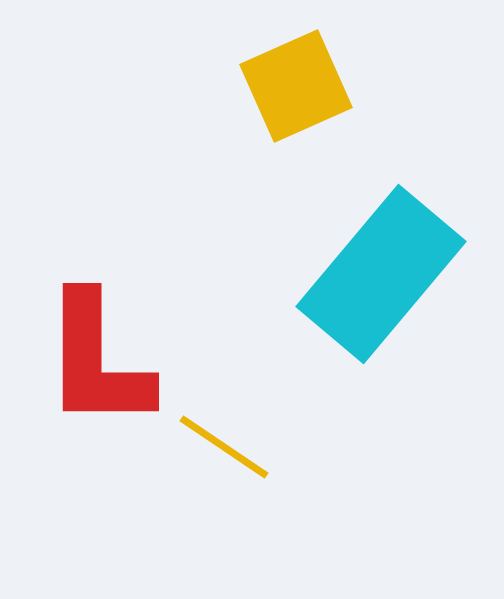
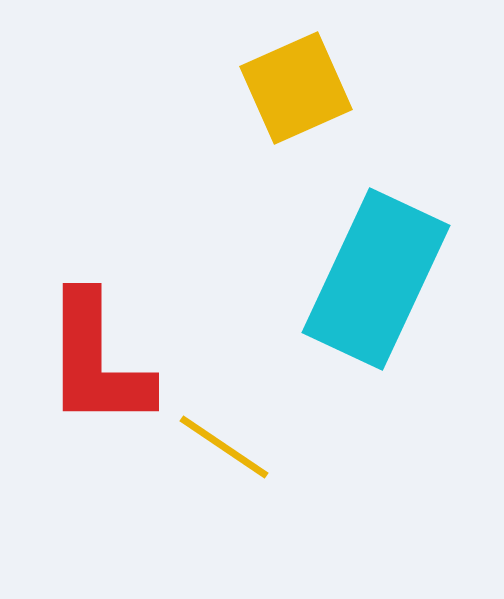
yellow square: moved 2 px down
cyan rectangle: moved 5 px left, 5 px down; rotated 15 degrees counterclockwise
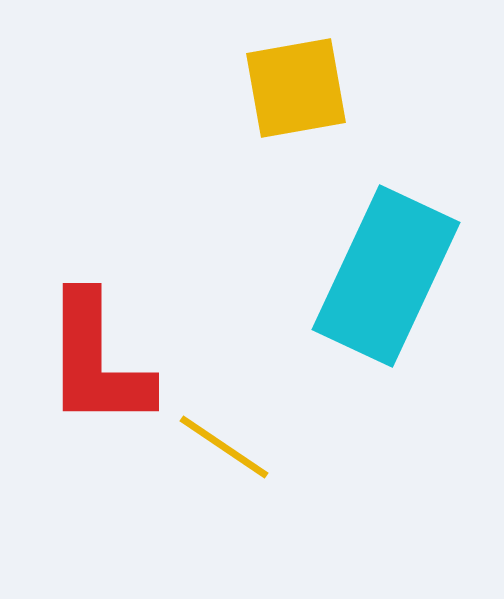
yellow square: rotated 14 degrees clockwise
cyan rectangle: moved 10 px right, 3 px up
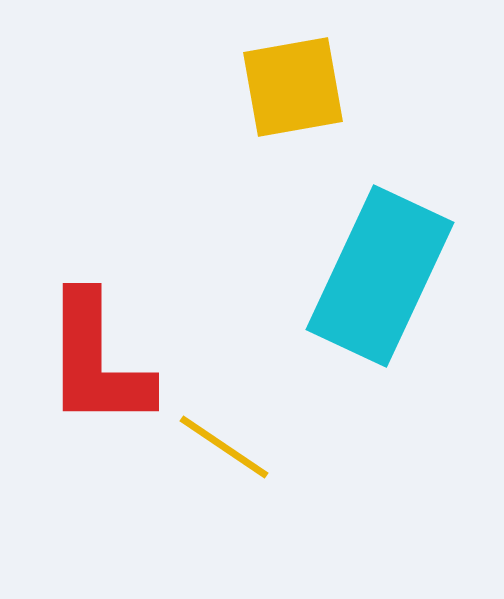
yellow square: moved 3 px left, 1 px up
cyan rectangle: moved 6 px left
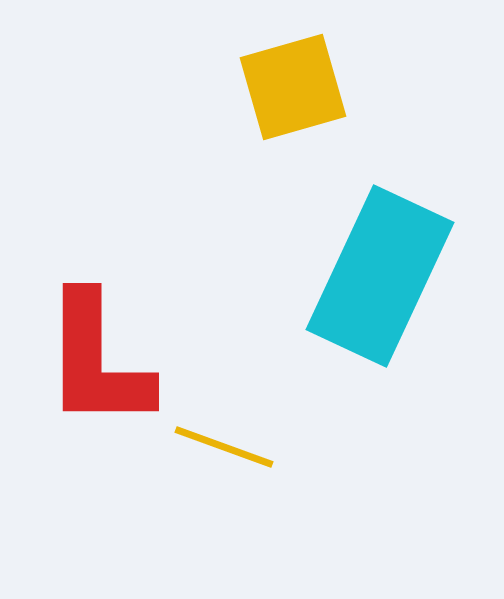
yellow square: rotated 6 degrees counterclockwise
yellow line: rotated 14 degrees counterclockwise
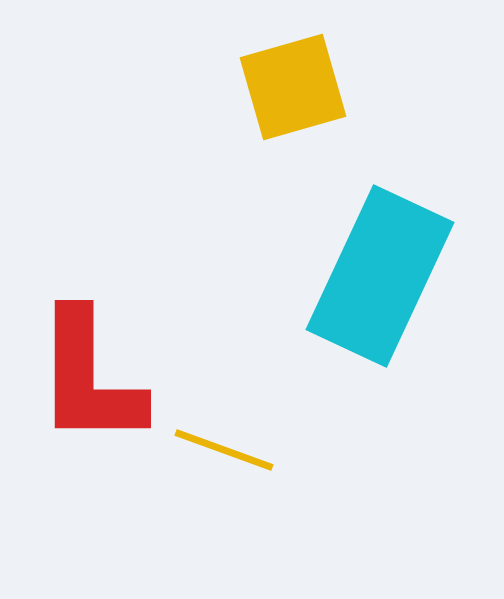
red L-shape: moved 8 px left, 17 px down
yellow line: moved 3 px down
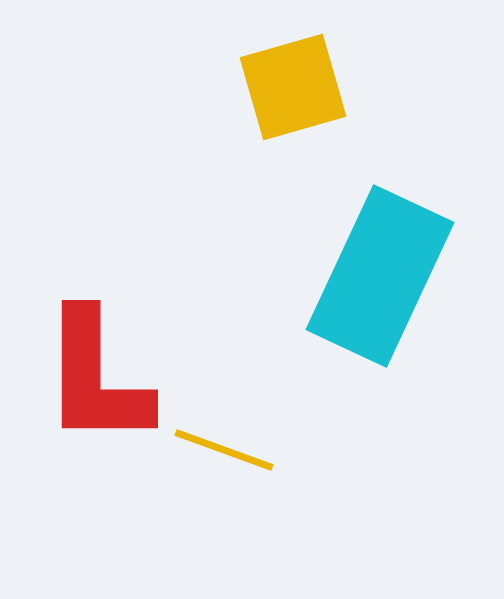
red L-shape: moved 7 px right
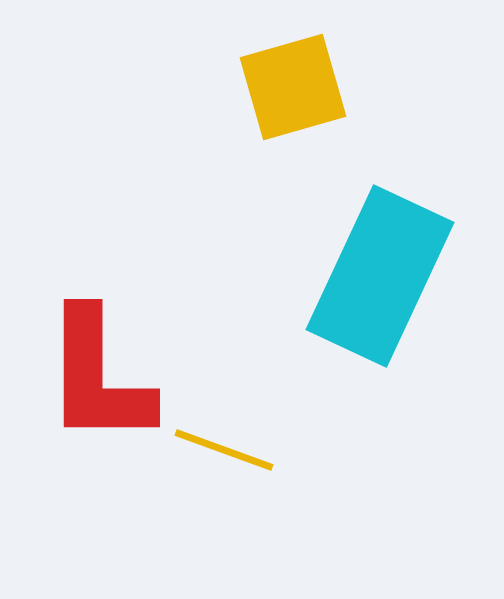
red L-shape: moved 2 px right, 1 px up
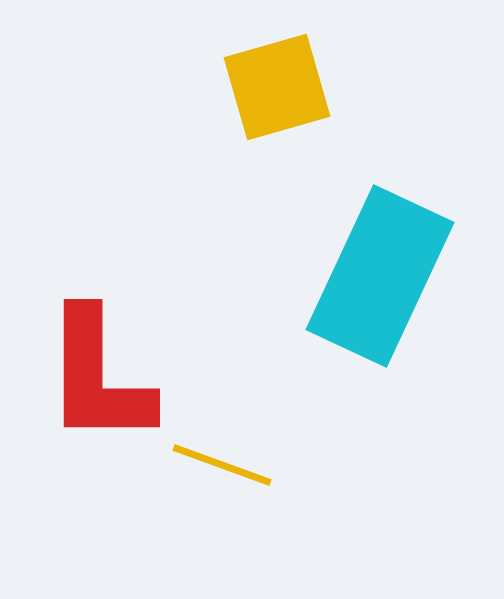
yellow square: moved 16 px left
yellow line: moved 2 px left, 15 px down
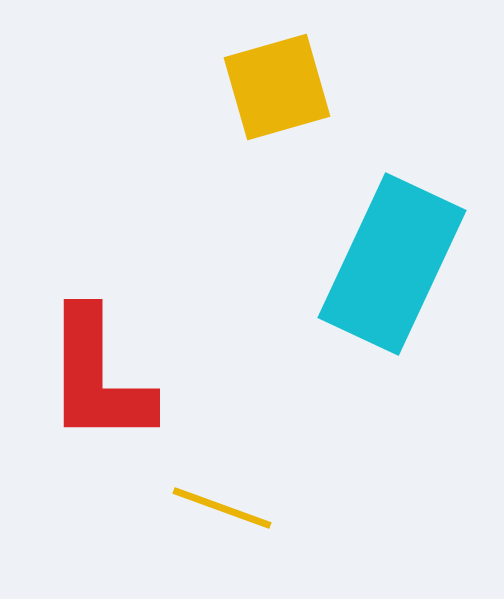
cyan rectangle: moved 12 px right, 12 px up
yellow line: moved 43 px down
